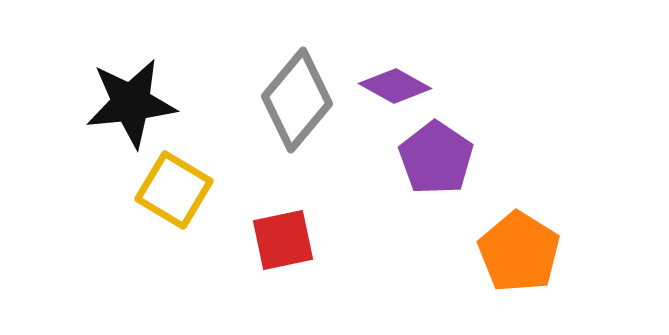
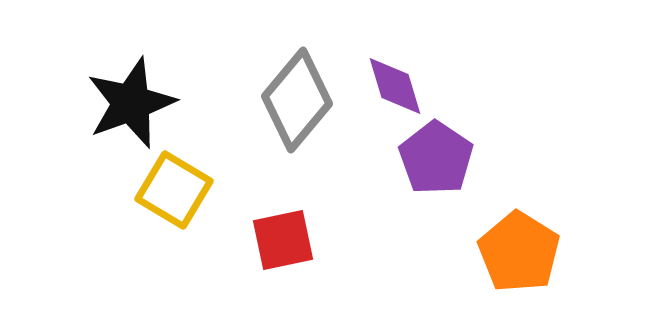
purple diamond: rotated 44 degrees clockwise
black star: rotated 14 degrees counterclockwise
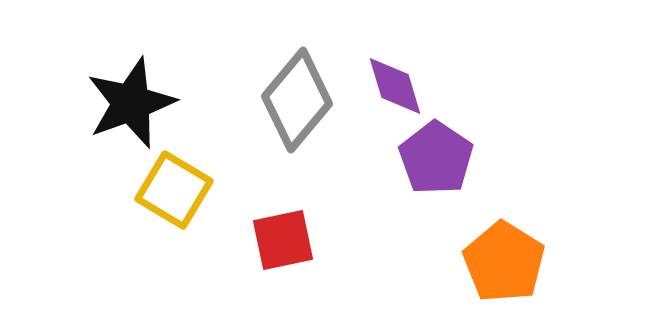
orange pentagon: moved 15 px left, 10 px down
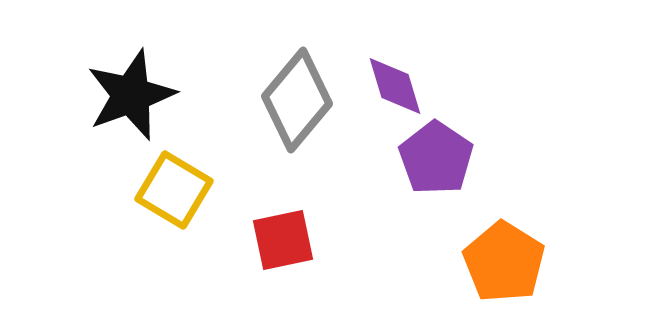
black star: moved 8 px up
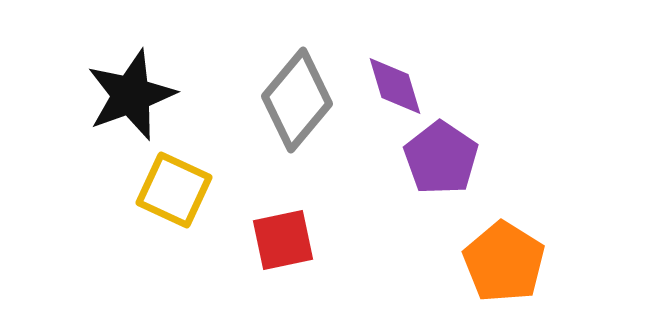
purple pentagon: moved 5 px right
yellow square: rotated 6 degrees counterclockwise
